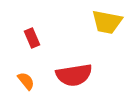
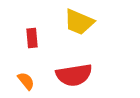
yellow trapezoid: moved 28 px left; rotated 12 degrees clockwise
red rectangle: rotated 18 degrees clockwise
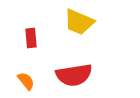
red rectangle: moved 1 px left
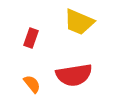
red rectangle: rotated 24 degrees clockwise
orange semicircle: moved 6 px right, 3 px down
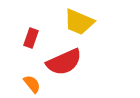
red semicircle: moved 10 px left, 13 px up; rotated 15 degrees counterclockwise
